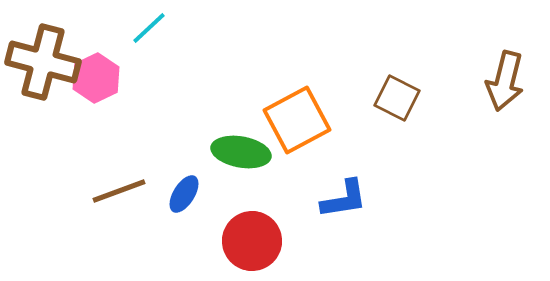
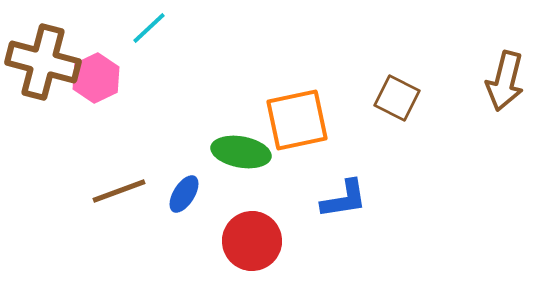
orange square: rotated 16 degrees clockwise
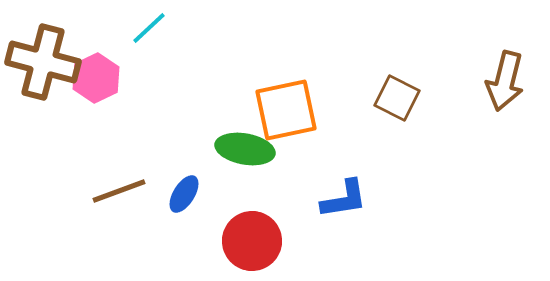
orange square: moved 11 px left, 10 px up
green ellipse: moved 4 px right, 3 px up
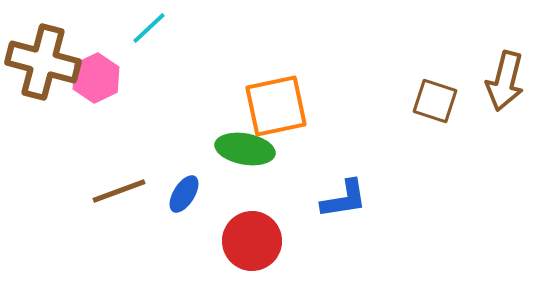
brown square: moved 38 px right, 3 px down; rotated 9 degrees counterclockwise
orange square: moved 10 px left, 4 px up
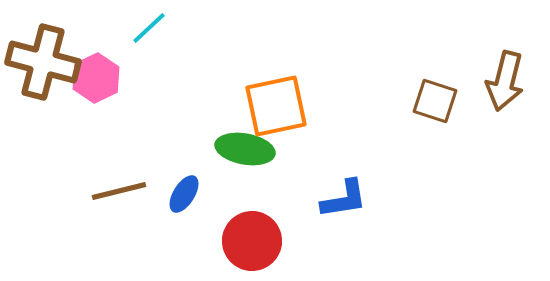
brown line: rotated 6 degrees clockwise
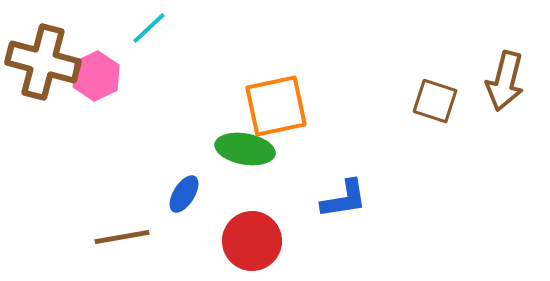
pink hexagon: moved 2 px up
brown line: moved 3 px right, 46 px down; rotated 4 degrees clockwise
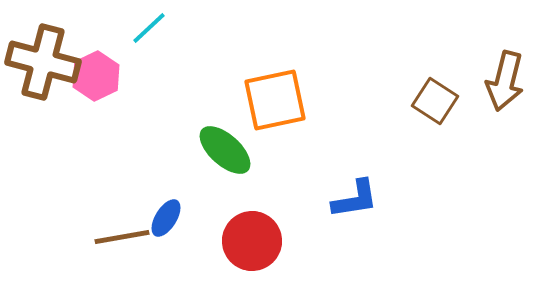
brown square: rotated 15 degrees clockwise
orange square: moved 1 px left, 6 px up
green ellipse: moved 20 px left, 1 px down; rotated 32 degrees clockwise
blue ellipse: moved 18 px left, 24 px down
blue L-shape: moved 11 px right
